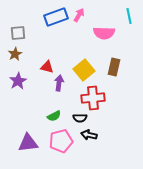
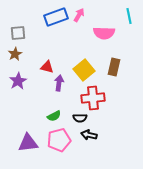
pink pentagon: moved 2 px left, 1 px up
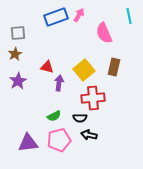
pink semicircle: rotated 65 degrees clockwise
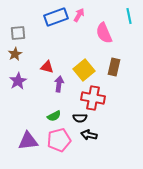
purple arrow: moved 1 px down
red cross: rotated 15 degrees clockwise
purple triangle: moved 2 px up
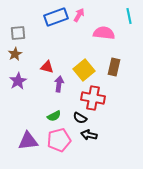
pink semicircle: rotated 120 degrees clockwise
black semicircle: rotated 32 degrees clockwise
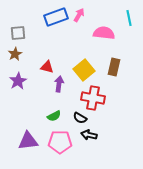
cyan line: moved 2 px down
pink pentagon: moved 1 px right, 2 px down; rotated 15 degrees clockwise
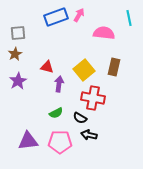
green semicircle: moved 2 px right, 3 px up
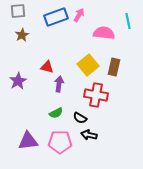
cyan line: moved 1 px left, 3 px down
gray square: moved 22 px up
brown star: moved 7 px right, 19 px up
yellow square: moved 4 px right, 5 px up
red cross: moved 3 px right, 3 px up
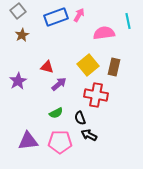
gray square: rotated 35 degrees counterclockwise
pink semicircle: rotated 15 degrees counterclockwise
purple arrow: rotated 42 degrees clockwise
black semicircle: rotated 40 degrees clockwise
black arrow: rotated 14 degrees clockwise
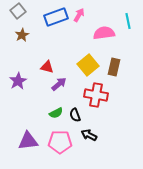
black semicircle: moved 5 px left, 3 px up
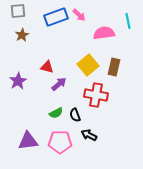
gray square: rotated 35 degrees clockwise
pink arrow: rotated 104 degrees clockwise
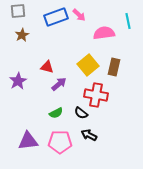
black semicircle: moved 6 px right, 2 px up; rotated 32 degrees counterclockwise
